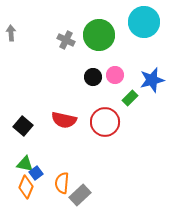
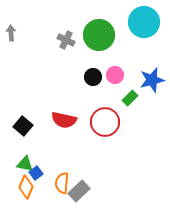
gray rectangle: moved 1 px left, 4 px up
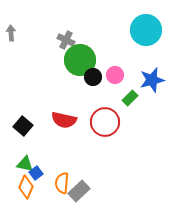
cyan circle: moved 2 px right, 8 px down
green circle: moved 19 px left, 25 px down
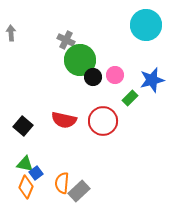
cyan circle: moved 5 px up
red circle: moved 2 px left, 1 px up
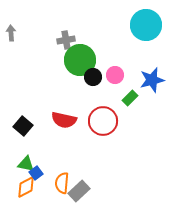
gray cross: rotated 36 degrees counterclockwise
green triangle: moved 1 px right
orange diamond: rotated 40 degrees clockwise
